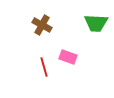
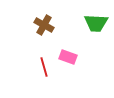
brown cross: moved 2 px right
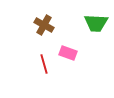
pink rectangle: moved 4 px up
red line: moved 3 px up
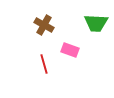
pink rectangle: moved 2 px right, 3 px up
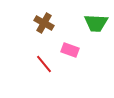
brown cross: moved 2 px up
red line: rotated 24 degrees counterclockwise
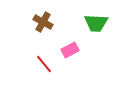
brown cross: moved 1 px left, 1 px up
pink rectangle: rotated 48 degrees counterclockwise
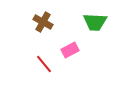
green trapezoid: moved 1 px left, 1 px up
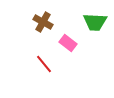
pink rectangle: moved 2 px left, 7 px up; rotated 66 degrees clockwise
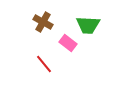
green trapezoid: moved 7 px left, 3 px down
